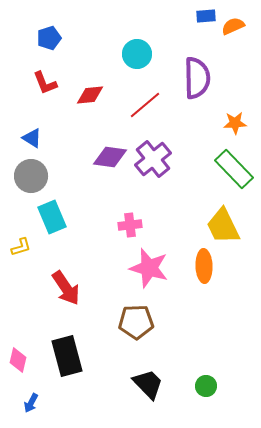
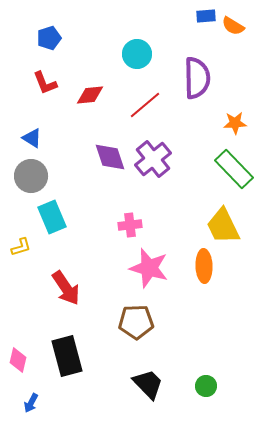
orange semicircle: rotated 125 degrees counterclockwise
purple diamond: rotated 64 degrees clockwise
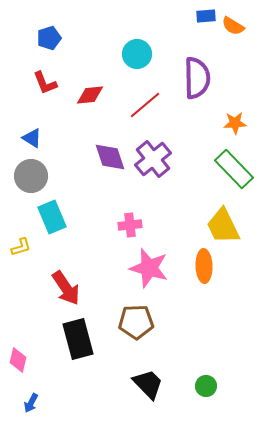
black rectangle: moved 11 px right, 17 px up
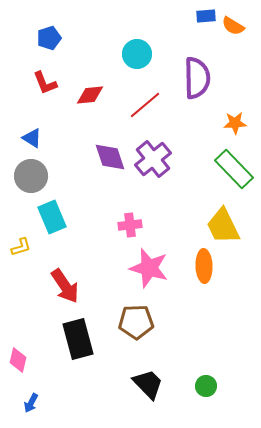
red arrow: moved 1 px left, 2 px up
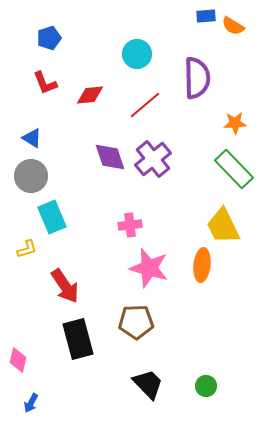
yellow L-shape: moved 6 px right, 2 px down
orange ellipse: moved 2 px left, 1 px up; rotated 8 degrees clockwise
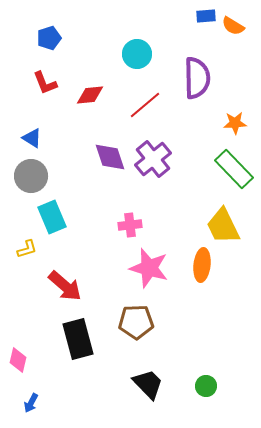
red arrow: rotated 15 degrees counterclockwise
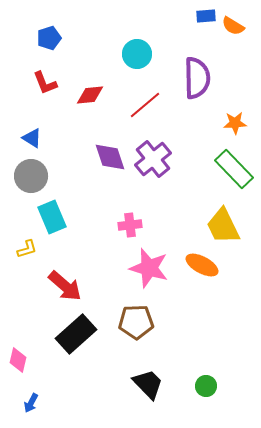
orange ellipse: rotated 68 degrees counterclockwise
black rectangle: moved 2 px left, 5 px up; rotated 63 degrees clockwise
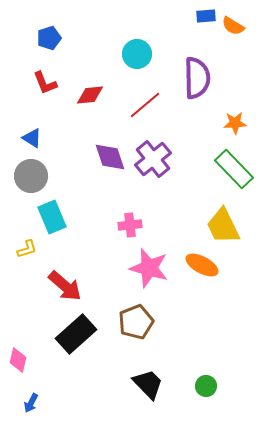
brown pentagon: rotated 20 degrees counterclockwise
